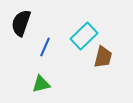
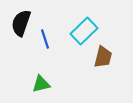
cyan rectangle: moved 5 px up
blue line: moved 8 px up; rotated 42 degrees counterclockwise
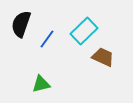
black semicircle: moved 1 px down
blue line: moved 2 px right; rotated 54 degrees clockwise
brown trapezoid: rotated 80 degrees counterclockwise
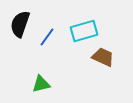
black semicircle: moved 1 px left
cyan rectangle: rotated 28 degrees clockwise
blue line: moved 2 px up
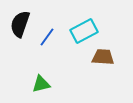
cyan rectangle: rotated 12 degrees counterclockwise
brown trapezoid: rotated 20 degrees counterclockwise
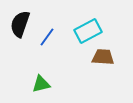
cyan rectangle: moved 4 px right
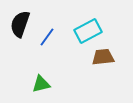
brown trapezoid: rotated 10 degrees counterclockwise
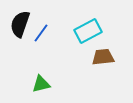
blue line: moved 6 px left, 4 px up
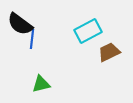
black semicircle: rotated 72 degrees counterclockwise
blue line: moved 9 px left, 6 px down; rotated 30 degrees counterclockwise
brown trapezoid: moved 6 px right, 5 px up; rotated 20 degrees counterclockwise
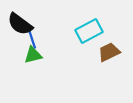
cyan rectangle: moved 1 px right
blue line: rotated 24 degrees counterclockwise
green triangle: moved 8 px left, 29 px up
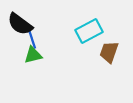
brown trapezoid: rotated 45 degrees counterclockwise
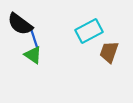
blue line: moved 2 px right, 1 px up
green triangle: rotated 48 degrees clockwise
